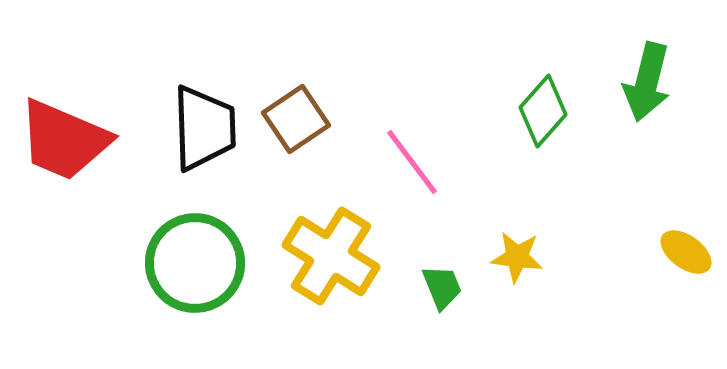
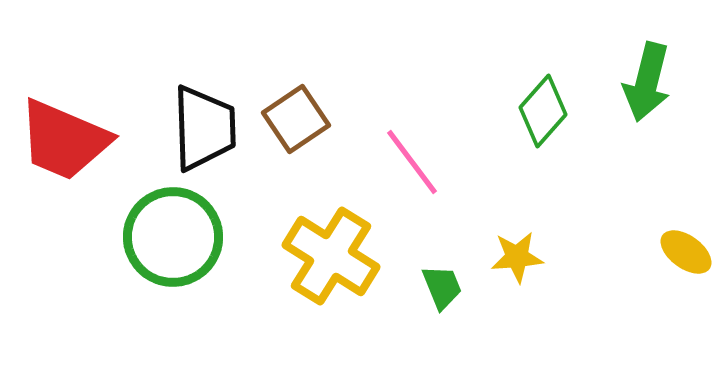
yellow star: rotated 12 degrees counterclockwise
green circle: moved 22 px left, 26 px up
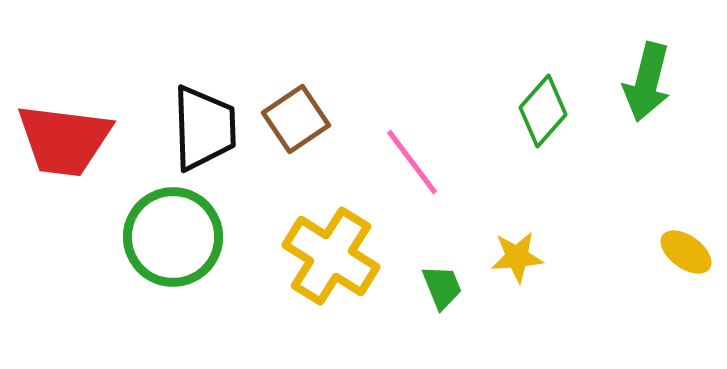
red trapezoid: rotated 16 degrees counterclockwise
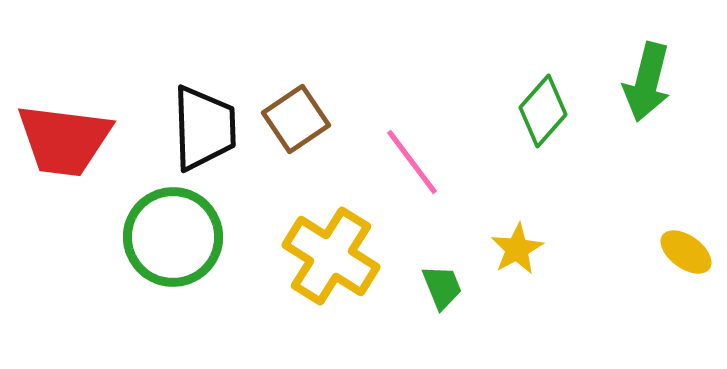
yellow star: moved 8 px up; rotated 24 degrees counterclockwise
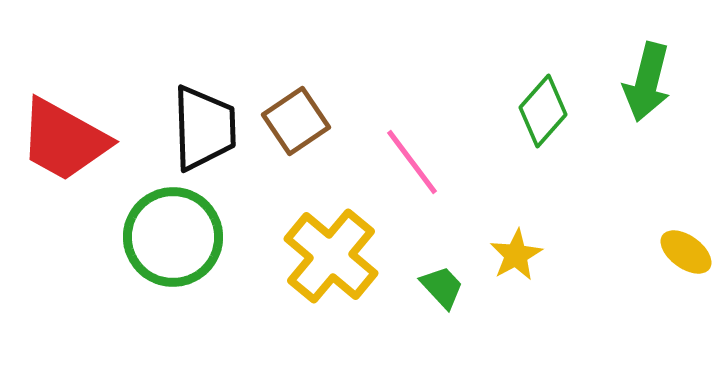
brown square: moved 2 px down
red trapezoid: rotated 22 degrees clockwise
yellow star: moved 1 px left, 6 px down
yellow cross: rotated 8 degrees clockwise
green trapezoid: rotated 21 degrees counterclockwise
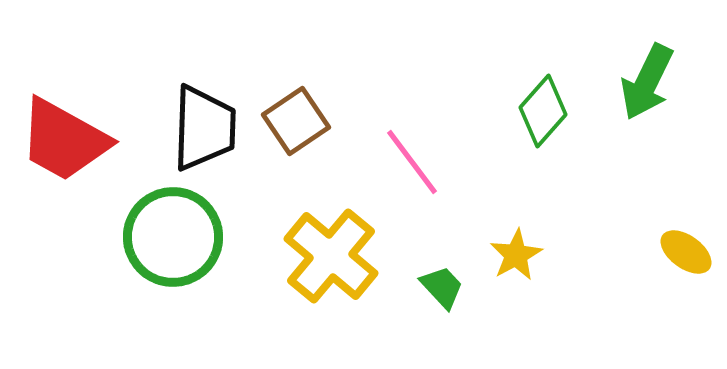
green arrow: rotated 12 degrees clockwise
black trapezoid: rotated 4 degrees clockwise
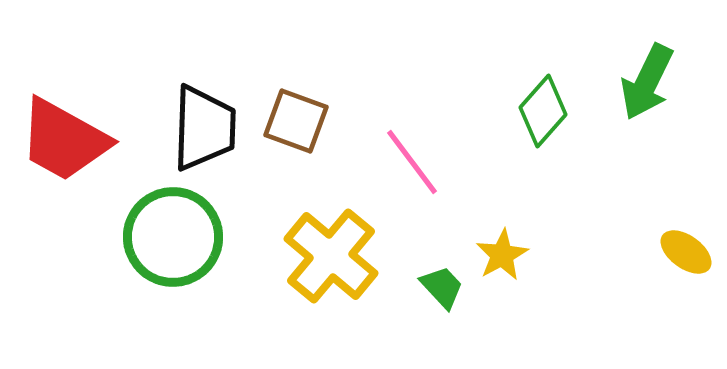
brown square: rotated 36 degrees counterclockwise
yellow star: moved 14 px left
